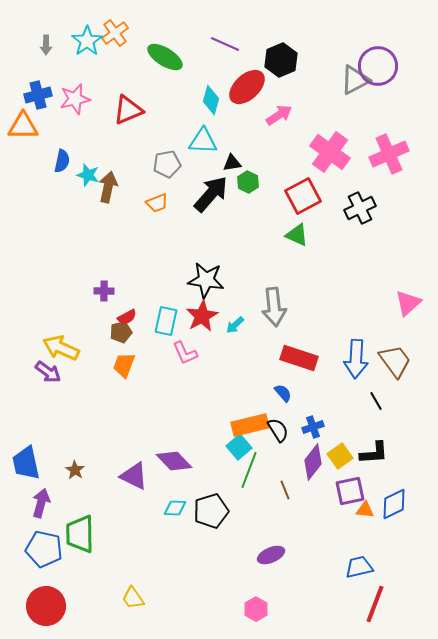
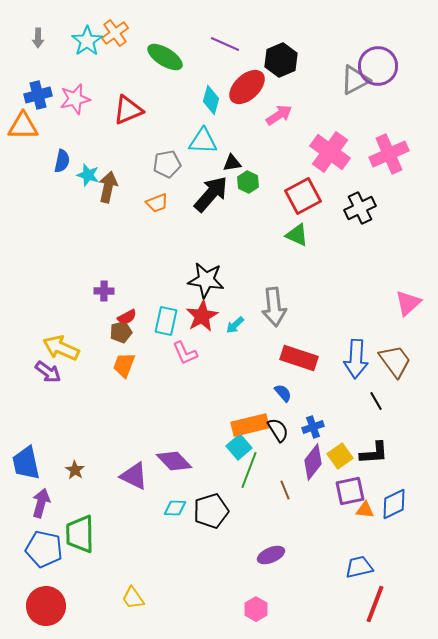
gray arrow at (46, 45): moved 8 px left, 7 px up
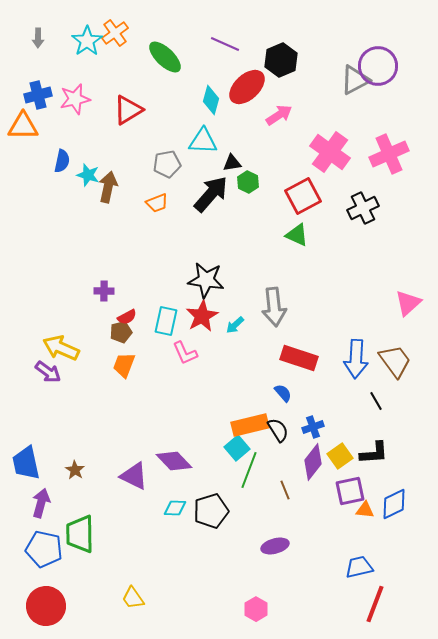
green ellipse at (165, 57): rotated 12 degrees clockwise
red triangle at (128, 110): rotated 8 degrees counterclockwise
black cross at (360, 208): moved 3 px right
cyan square at (239, 447): moved 2 px left, 1 px down
purple ellipse at (271, 555): moved 4 px right, 9 px up; rotated 8 degrees clockwise
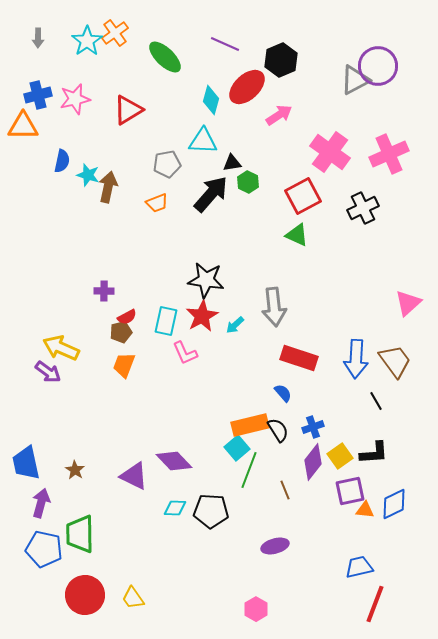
black pentagon at (211, 511): rotated 20 degrees clockwise
red circle at (46, 606): moved 39 px right, 11 px up
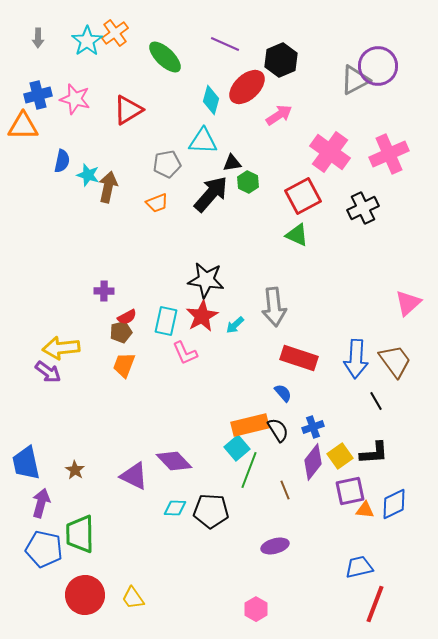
pink star at (75, 99): rotated 28 degrees clockwise
yellow arrow at (61, 348): rotated 30 degrees counterclockwise
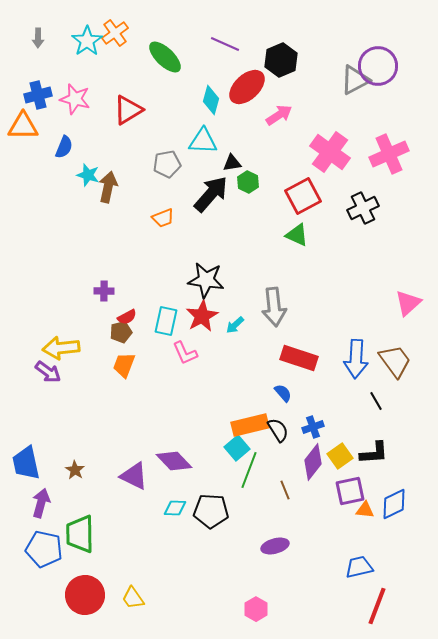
blue semicircle at (62, 161): moved 2 px right, 14 px up; rotated 10 degrees clockwise
orange trapezoid at (157, 203): moved 6 px right, 15 px down
red line at (375, 604): moved 2 px right, 2 px down
